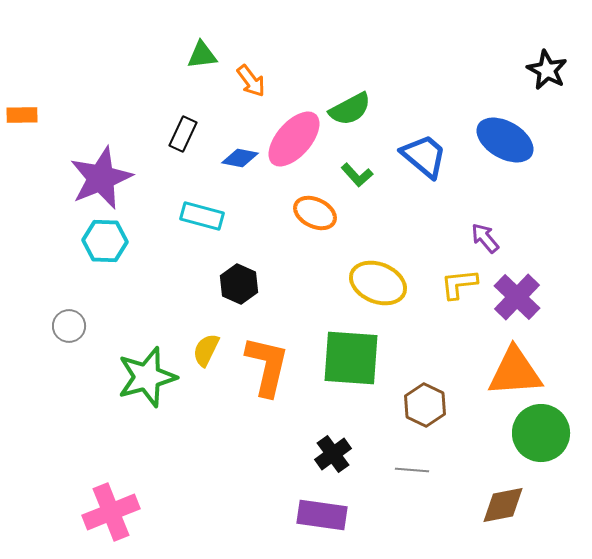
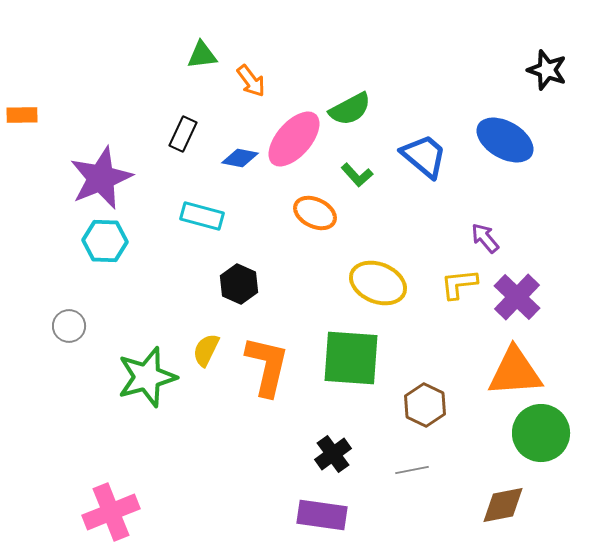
black star: rotated 9 degrees counterclockwise
gray line: rotated 16 degrees counterclockwise
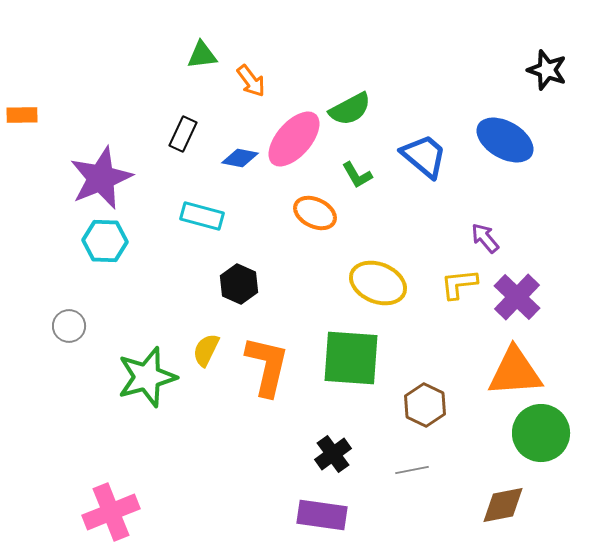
green L-shape: rotated 12 degrees clockwise
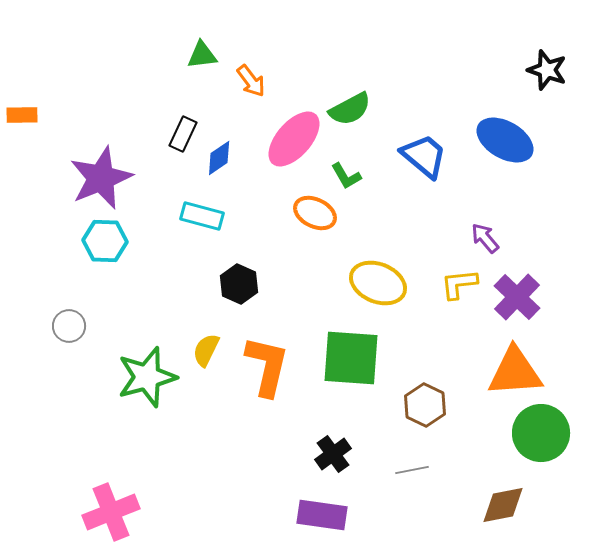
blue diamond: moved 21 px left; rotated 45 degrees counterclockwise
green L-shape: moved 11 px left, 1 px down
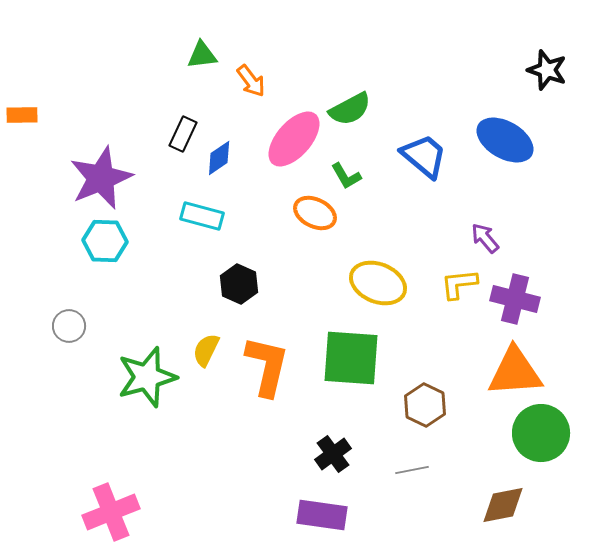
purple cross: moved 2 px left, 2 px down; rotated 30 degrees counterclockwise
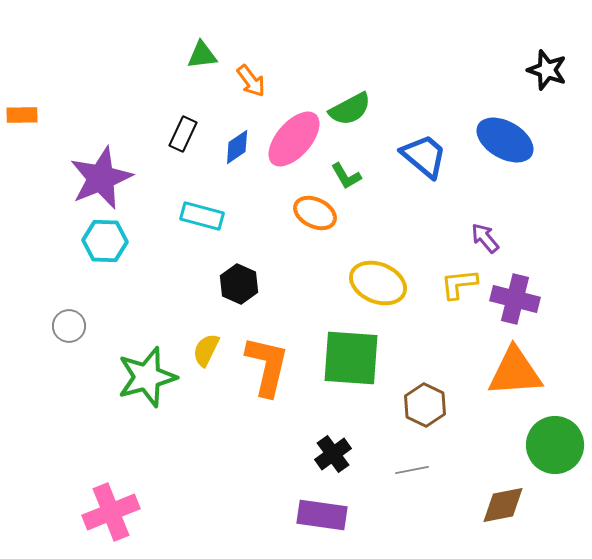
blue diamond: moved 18 px right, 11 px up
green circle: moved 14 px right, 12 px down
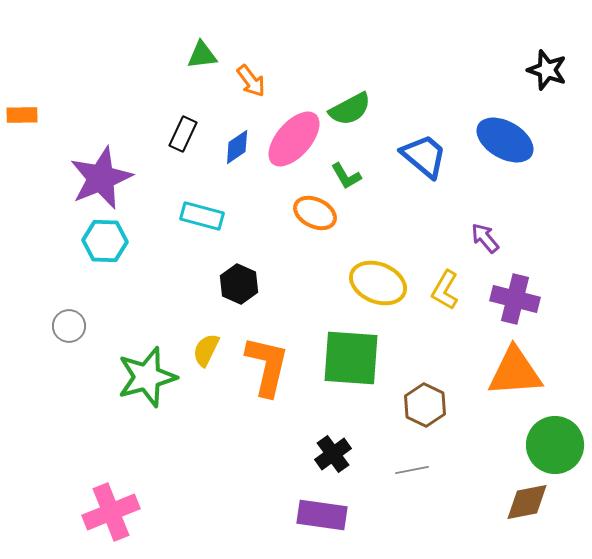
yellow L-shape: moved 14 px left, 6 px down; rotated 54 degrees counterclockwise
brown diamond: moved 24 px right, 3 px up
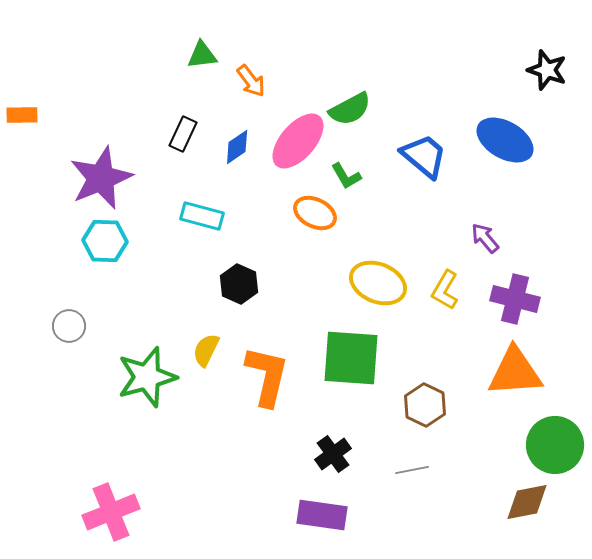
pink ellipse: moved 4 px right, 2 px down
orange L-shape: moved 10 px down
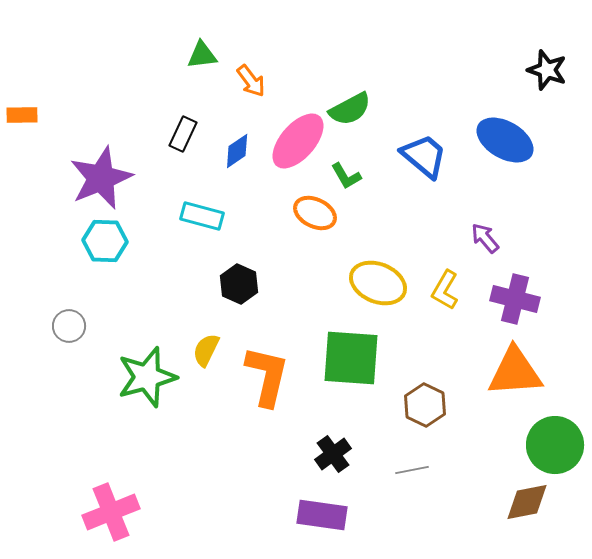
blue diamond: moved 4 px down
